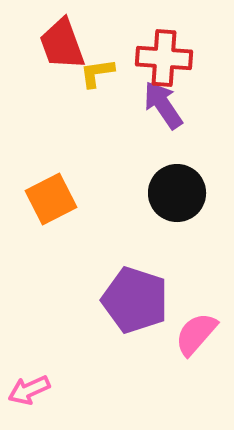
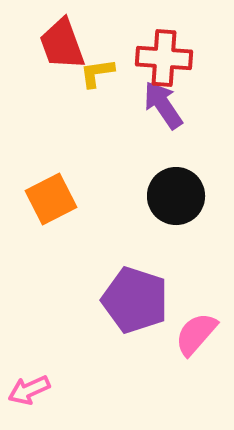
black circle: moved 1 px left, 3 px down
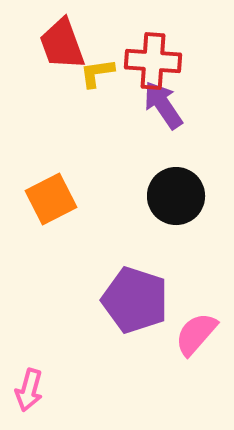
red cross: moved 11 px left, 3 px down
pink arrow: rotated 51 degrees counterclockwise
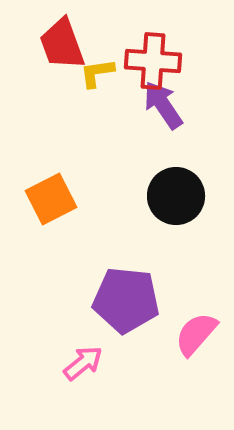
purple pentagon: moved 9 px left; rotated 12 degrees counterclockwise
pink arrow: moved 54 px right, 27 px up; rotated 144 degrees counterclockwise
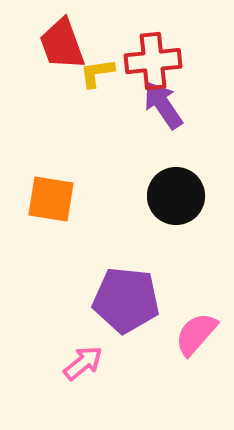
red cross: rotated 10 degrees counterclockwise
orange square: rotated 36 degrees clockwise
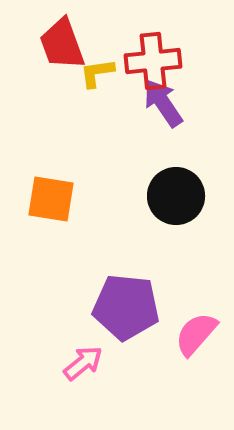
purple arrow: moved 2 px up
purple pentagon: moved 7 px down
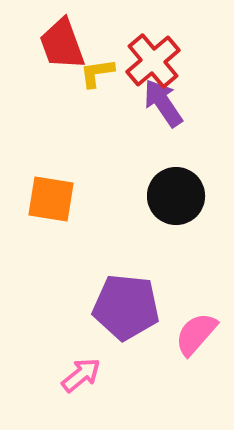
red cross: rotated 34 degrees counterclockwise
pink arrow: moved 2 px left, 12 px down
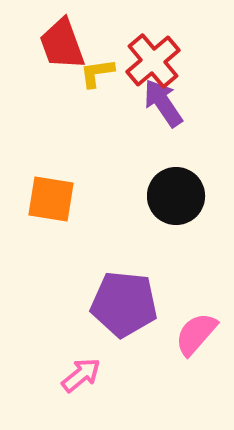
purple pentagon: moved 2 px left, 3 px up
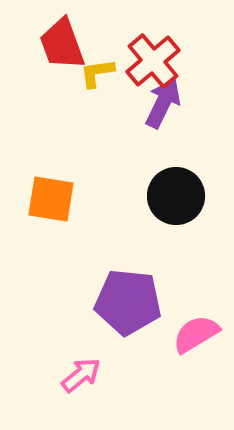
purple arrow: rotated 60 degrees clockwise
purple pentagon: moved 4 px right, 2 px up
pink semicircle: rotated 18 degrees clockwise
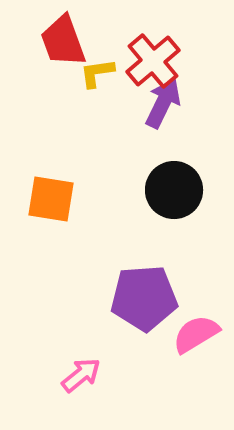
red trapezoid: moved 1 px right, 3 px up
black circle: moved 2 px left, 6 px up
purple pentagon: moved 16 px right, 4 px up; rotated 10 degrees counterclockwise
